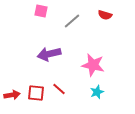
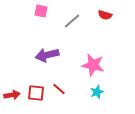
purple arrow: moved 2 px left, 1 px down
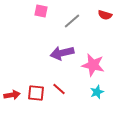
purple arrow: moved 15 px right, 2 px up
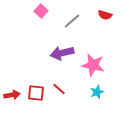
pink square: rotated 32 degrees clockwise
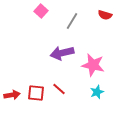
gray line: rotated 18 degrees counterclockwise
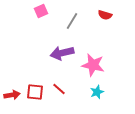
pink square: rotated 24 degrees clockwise
red square: moved 1 px left, 1 px up
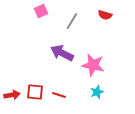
purple arrow: rotated 40 degrees clockwise
red line: moved 6 px down; rotated 24 degrees counterclockwise
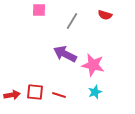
pink square: moved 2 px left, 1 px up; rotated 24 degrees clockwise
purple arrow: moved 3 px right, 1 px down
cyan star: moved 2 px left
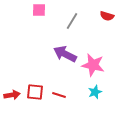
red semicircle: moved 2 px right, 1 px down
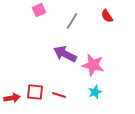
pink square: rotated 24 degrees counterclockwise
red semicircle: rotated 40 degrees clockwise
red arrow: moved 3 px down
